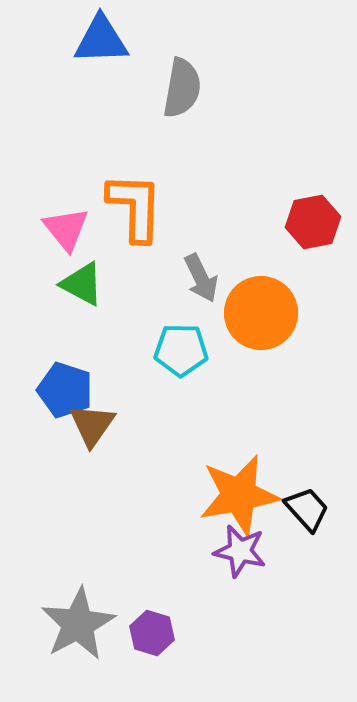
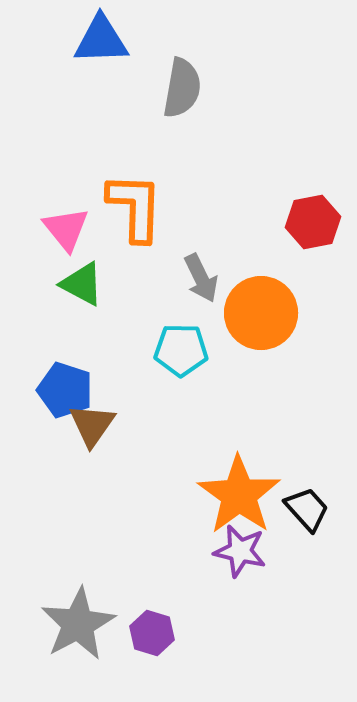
orange star: rotated 26 degrees counterclockwise
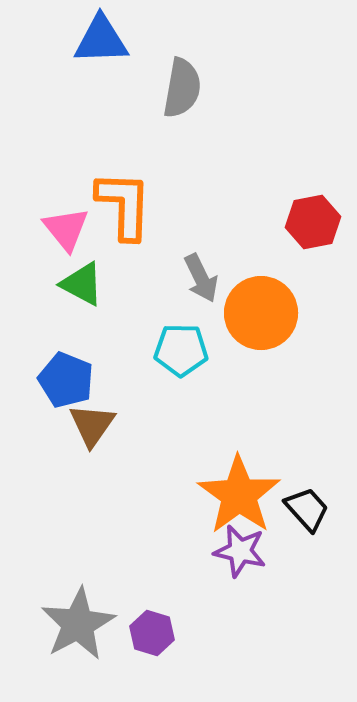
orange L-shape: moved 11 px left, 2 px up
blue pentagon: moved 1 px right, 10 px up; rotated 4 degrees clockwise
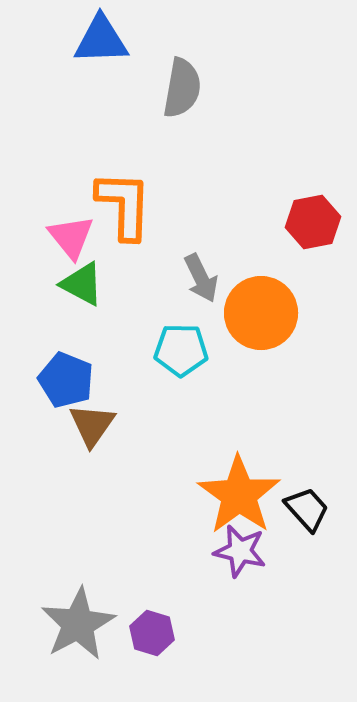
pink triangle: moved 5 px right, 8 px down
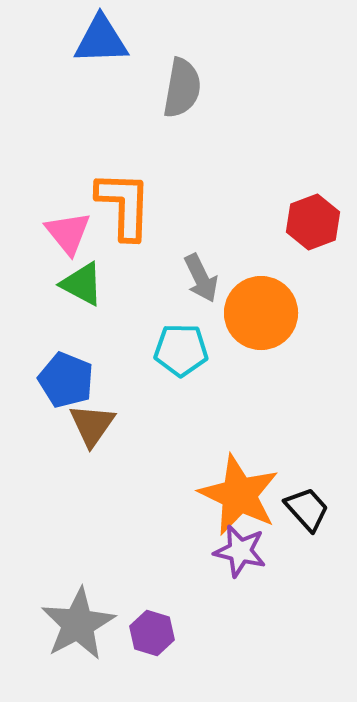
red hexagon: rotated 10 degrees counterclockwise
pink triangle: moved 3 px left, 4 px up
orange star: rotated 10 degrees counterclockwise
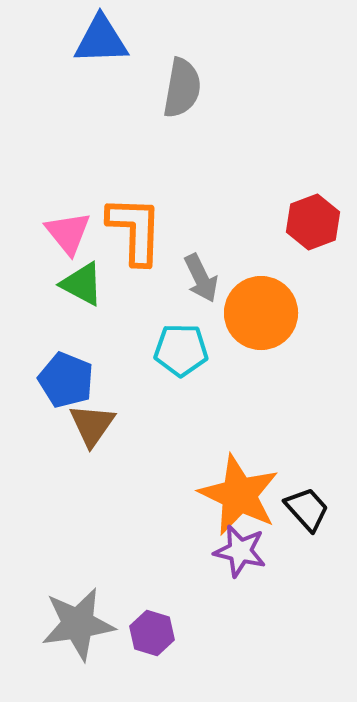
orange L-shape: moved 11 px right, 25 px down
gray star: rotated 20 degrees clockwise
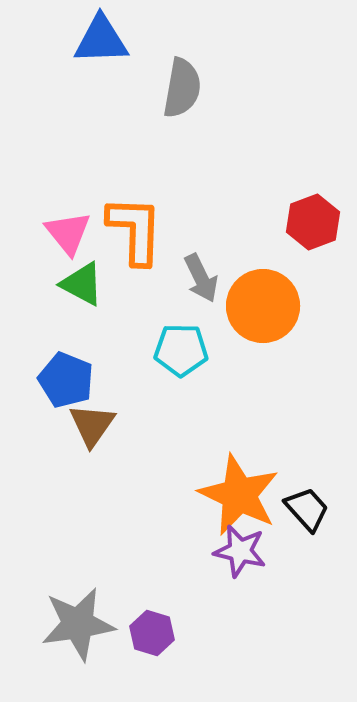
orange circle: moved 2 px right, 7 px up
